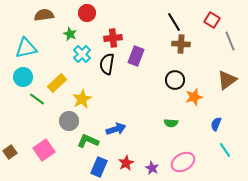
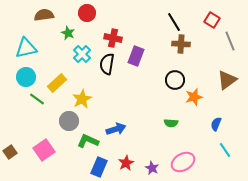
green star: moved 2 px left, 1 px up
red cross: rotated 18 degrees clockwise
cyan circle: moved 3 px right
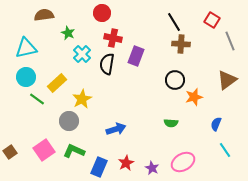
red circle: moved 15 px right
green L-shape: moved 14 px left, 10 px down
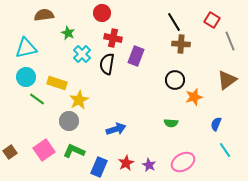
yellow rectangle: rotated 60 degrees clockwise
yellow star: moved 3 px left, 1 px down
purple star: moved 3 px left, 3 px up
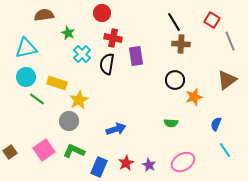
purple rectangle: rotated 30 degrees counterclockwise
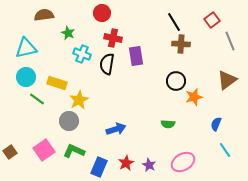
red square: rotated 21 degrees clockwise
cyan cross: rotated 24 degrees counterclockwise
black circle: moved 1 px right, 1 px down
green semicircle: moved 3 px left, 1 px down
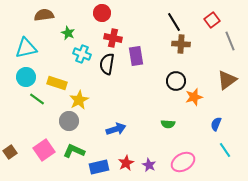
blue rectangle: rotated 54 degrees clockwise
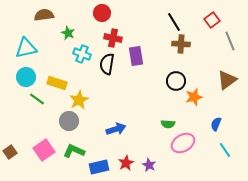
pink ellipse: moved 19 px up
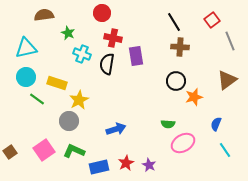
brown cross: moved 1 px left, 3 px down
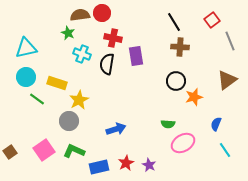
brown semicircle: moved 36 px right
